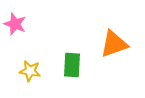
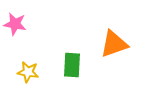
pink star: rotated 10 degrees counterclockwise
yellow star: moved 2 px left, 1 px down
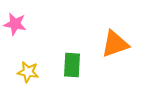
orange triangle: moved 1 px right
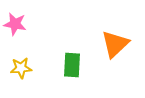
orange triangle: rotated 24 degrees counterclockwise
yellow star: moved 7 px left, 4 px up; rotated 15 degrees counterclockwise
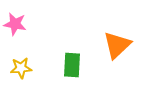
orange triangle: moved 2 px right, 1 px down
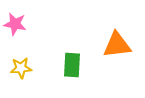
orange triangle: rotated 36 degrees clockwise
